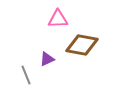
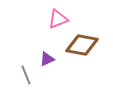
pink triangle: rotated 20 degrees counterclockwise
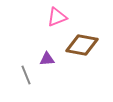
pink triangle: moved 1 px left, 2 px up
purple triangle: rotated 21 degrees clockwise
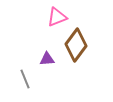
brown diamond: moved 6 px left; rotated 64 degrees counterclockwise
gray line: moved 1 px left, 4 px down
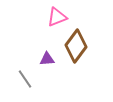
brown diamond: moved 1 px down
gray line: rotated 12 degrees counterclockwise
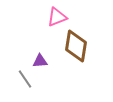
brown diamond: rotated 28 degrees counterclockwise
purple triangle: moved 7 px left, 2 px down
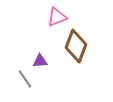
brown diamond: rotated 12 degrees clockwise
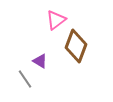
pink triangle: moved 1 px left, 3 px down; rotated 15 degrees counterclockwise
purple triangle: rotated 35 degrees clockwise
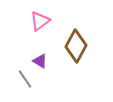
pink triangle: moved 16 px left, 1 px down
brown diamond: rotated 8 degrees clockwise
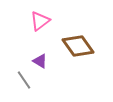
brown diamond: moved 2 px right; rotated 64 degrees counterclockwise
gray line: moved 1 px left, 1 px down
